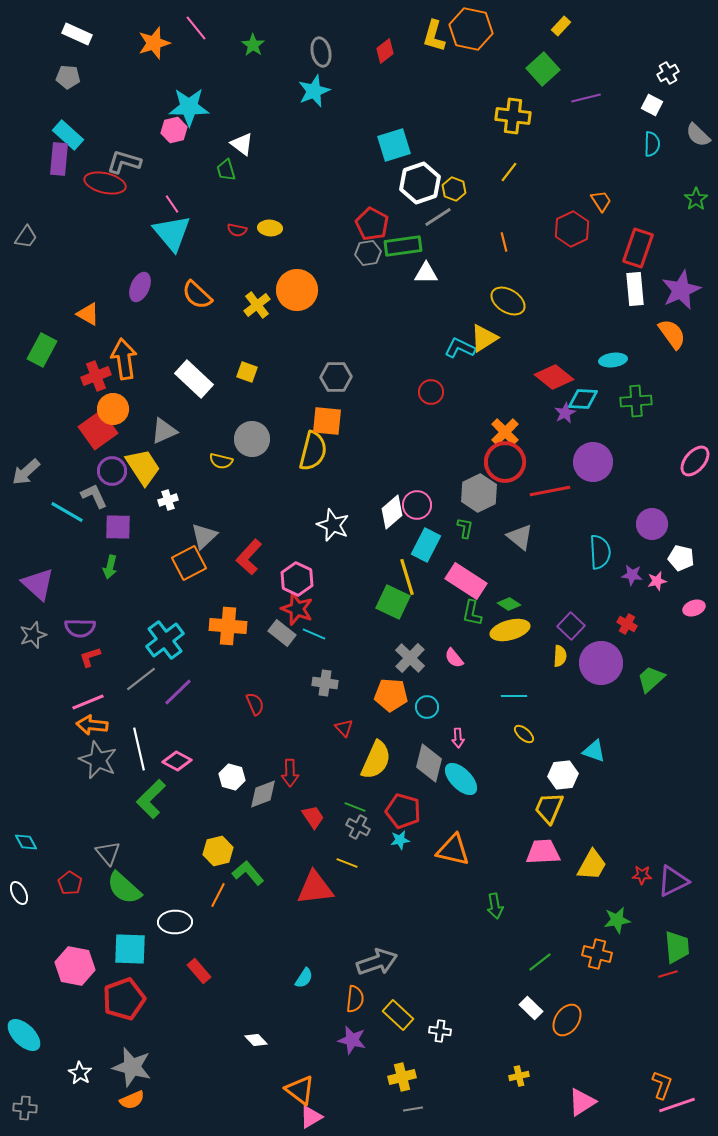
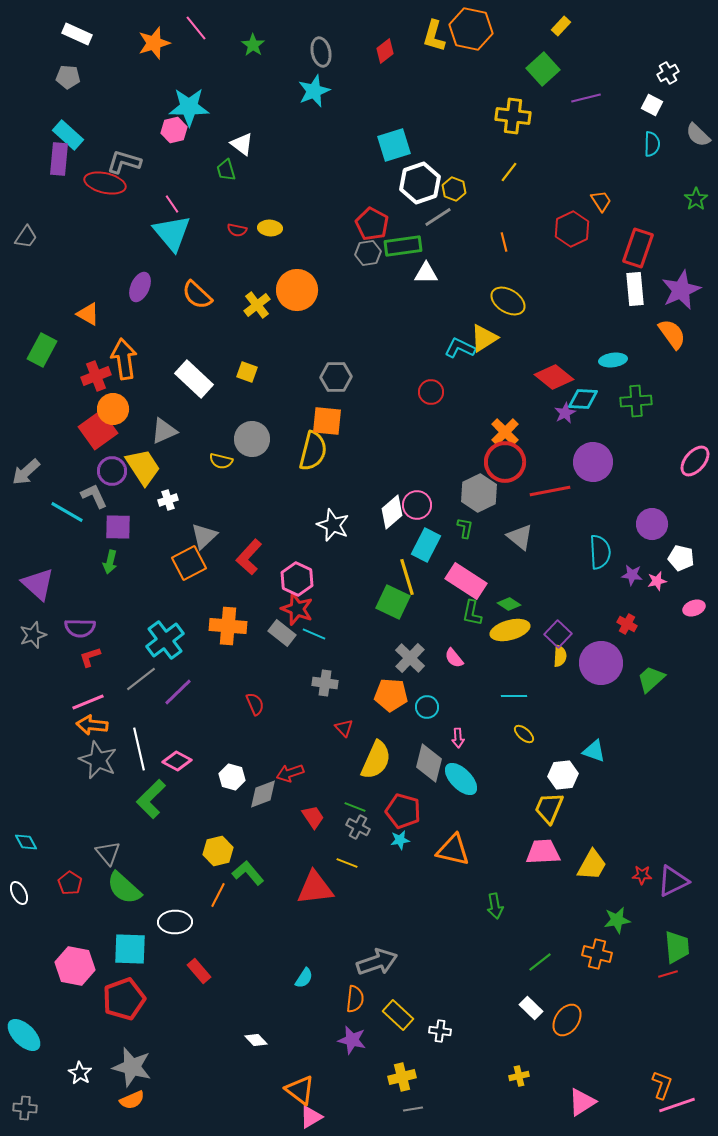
green arrow at (110, 567): moved 5 px up
purple square at (571, 626): moved 13 px left, 8 px down
red arrow at (290, 773): rotated 72 degrees clockwise
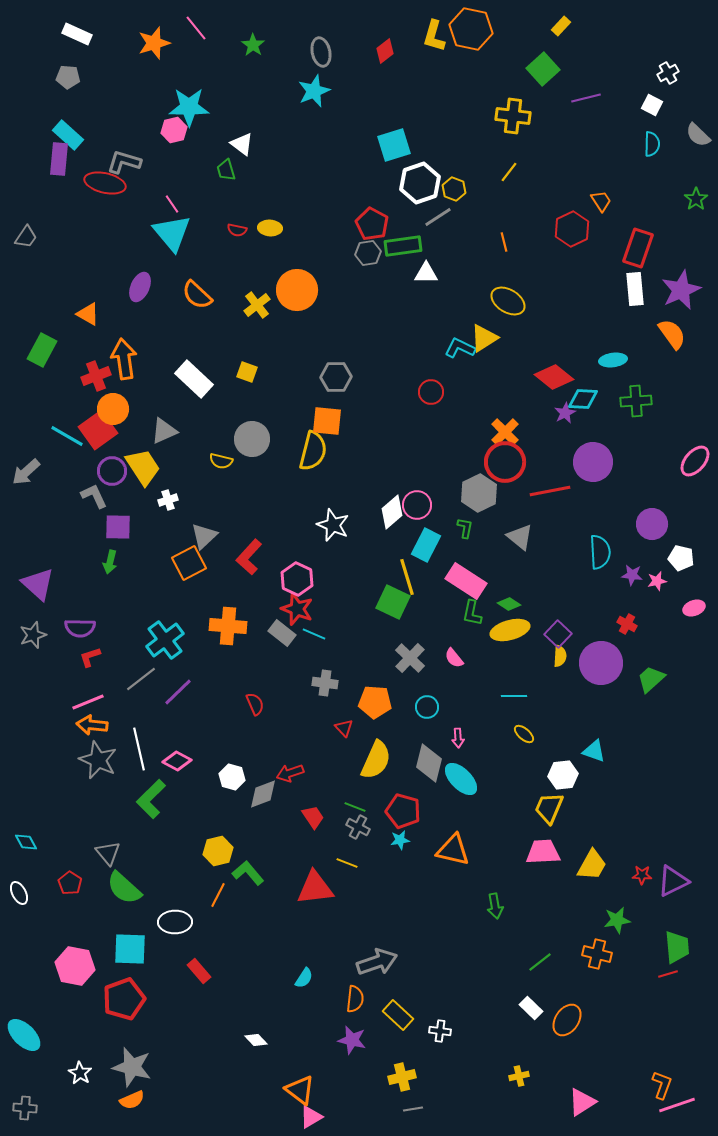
cyan line at (67, 512): moved 76 px up
orange pentagon at (391, 695): moved 16 px left, 7 px down
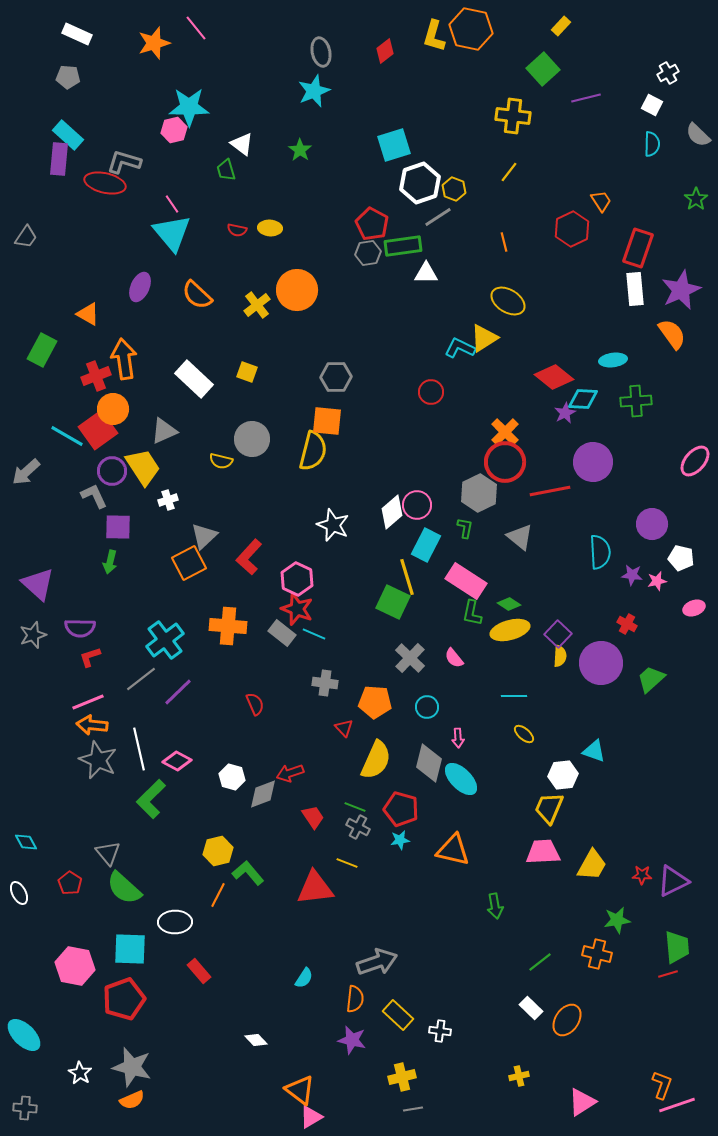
green star at (253, 45): moved 47 px right, 105 px down
red pentagon at (403, 811): moved 2 px left, 2 px up
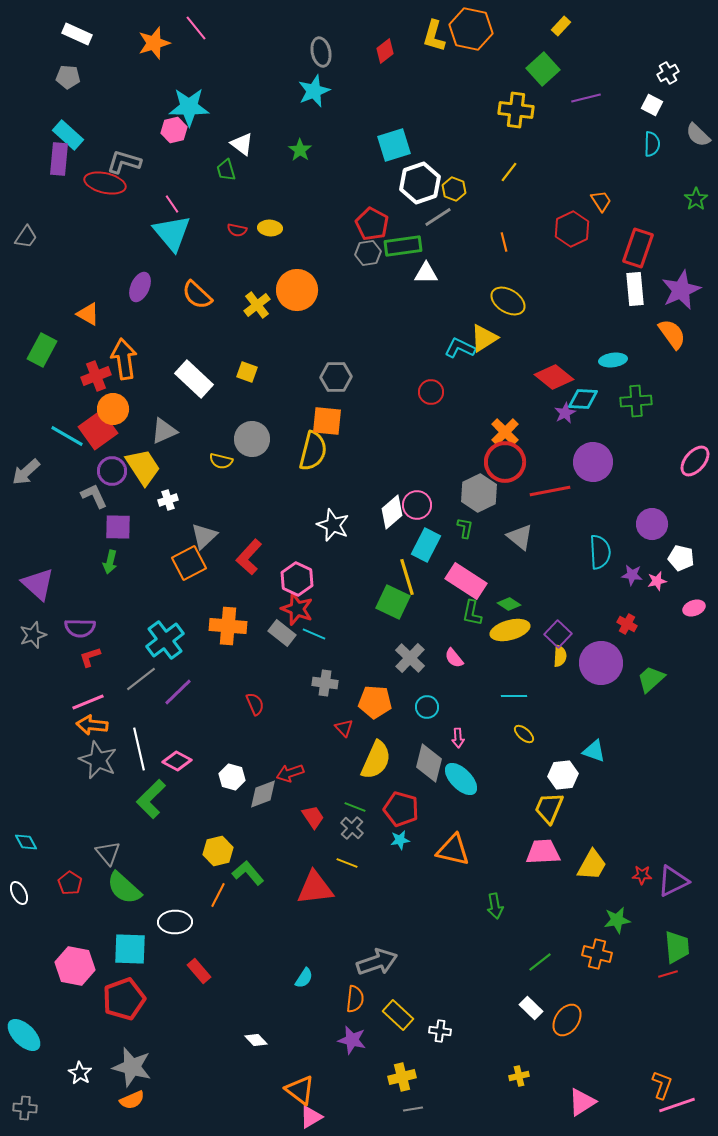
yellow cross at (513, 116): moved 3 px right, 6 px up
gray cross at (358, 827): moved 6 px left, 1 px down; rotated 15 degrees clockwise
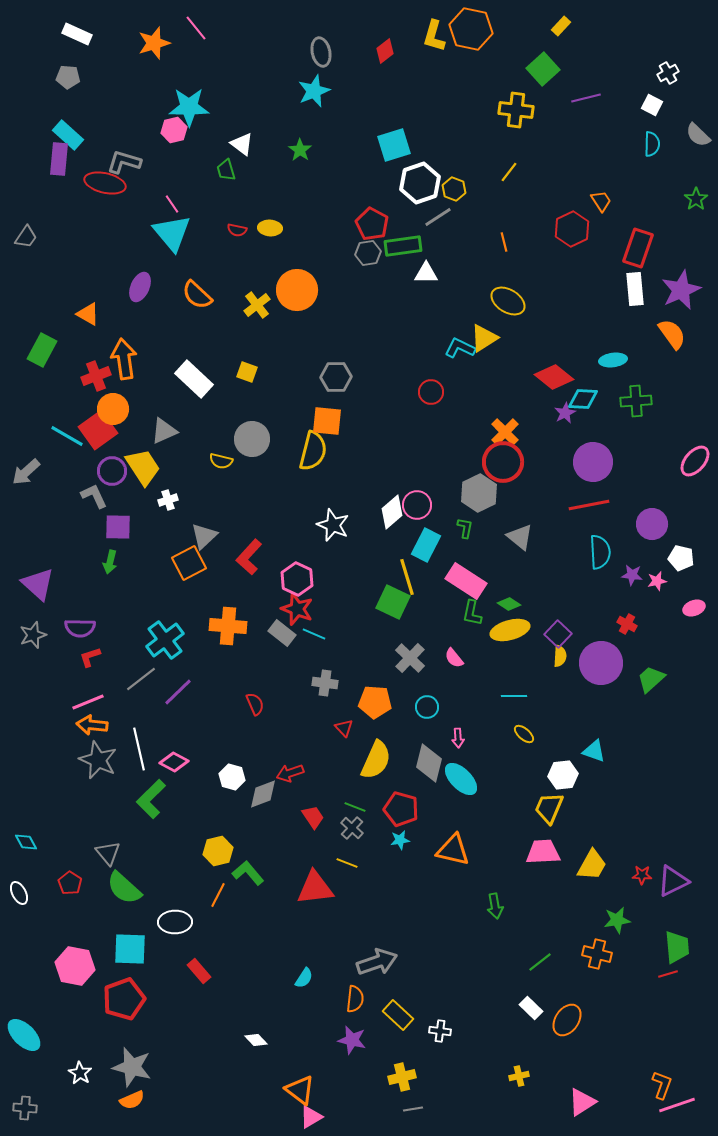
red circle at (505, 462): moved 2 px left
red line at (550, 491): moved 39 px right, 14 px down
pink diamond at (177, 761): moved 3 px left, 1 px down
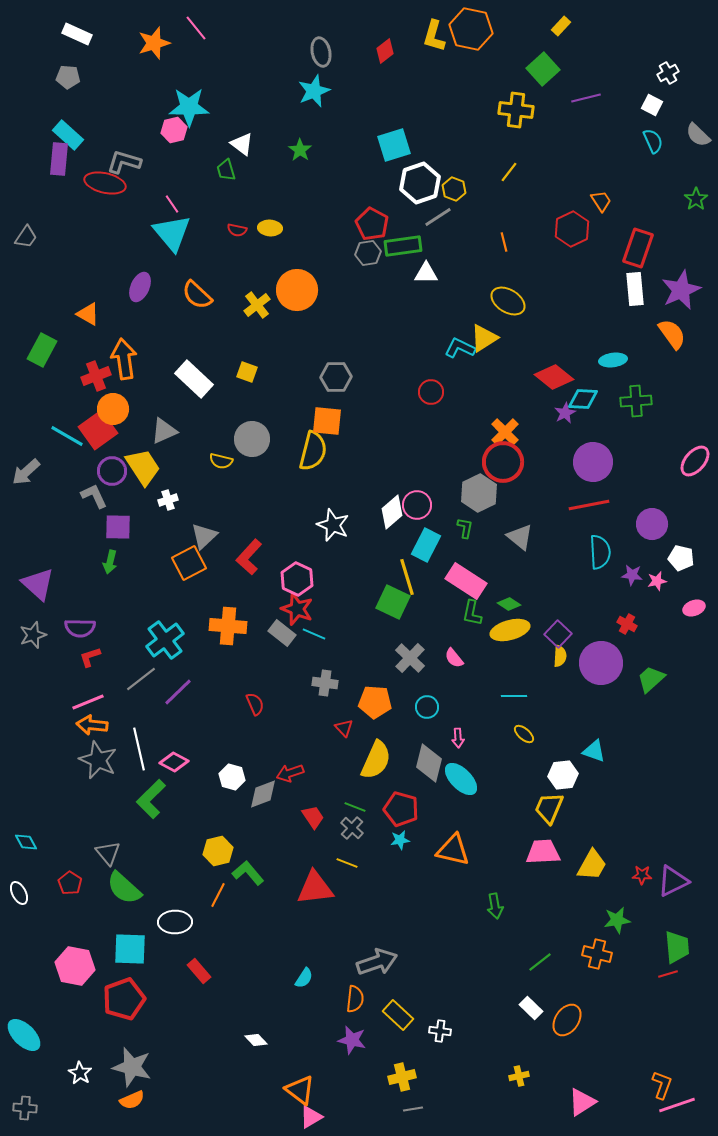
cyan semicircle at (652, 144): moved 1 px right, 3 px up; rotated 25 degrees counterclockwise
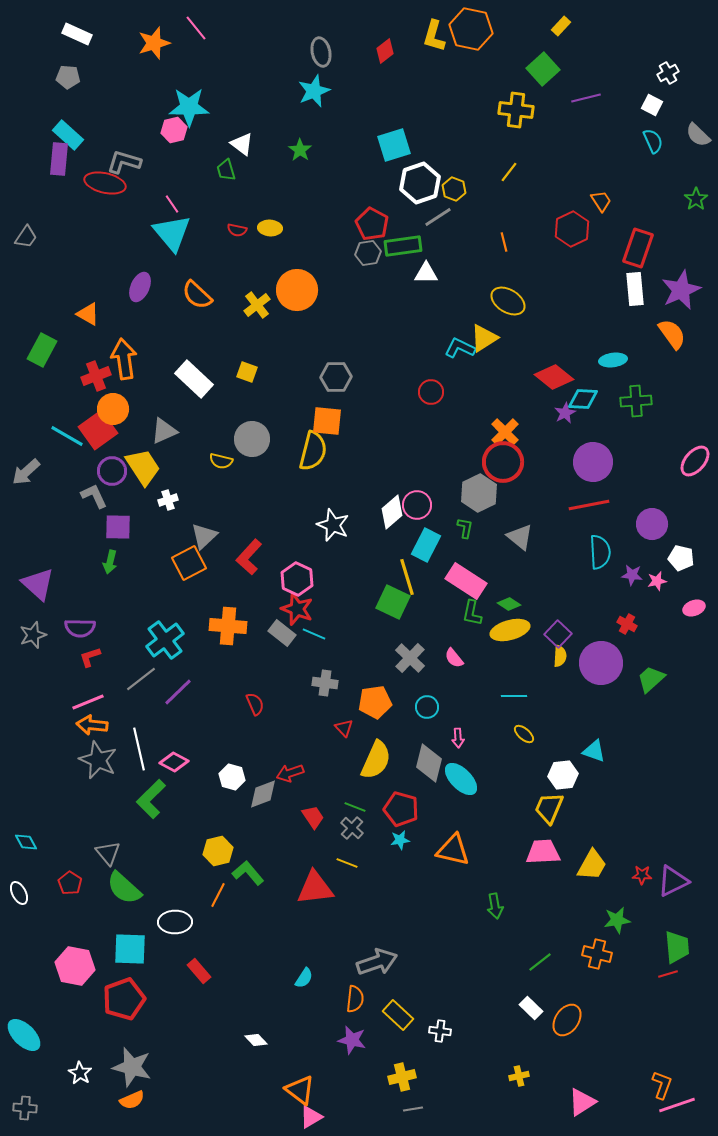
orange pentagon at (375, 702): rotated 12 degrees counterclockwise
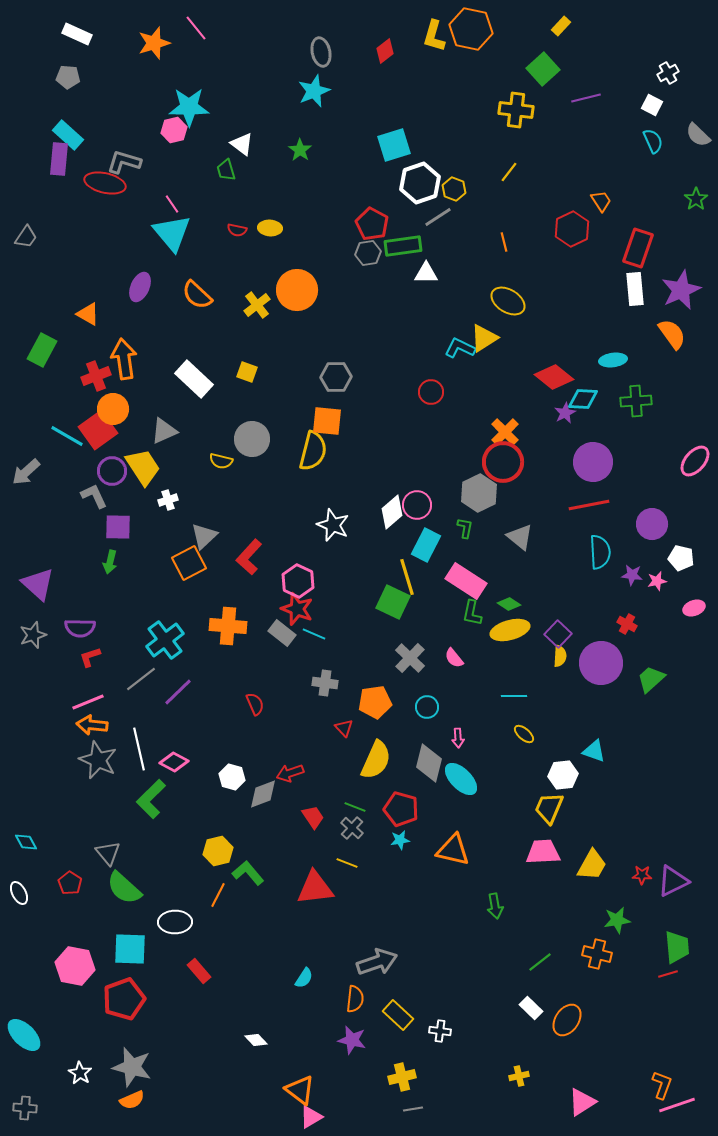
pink hexagon at (297, 579): moved 1 px right, 2 px down
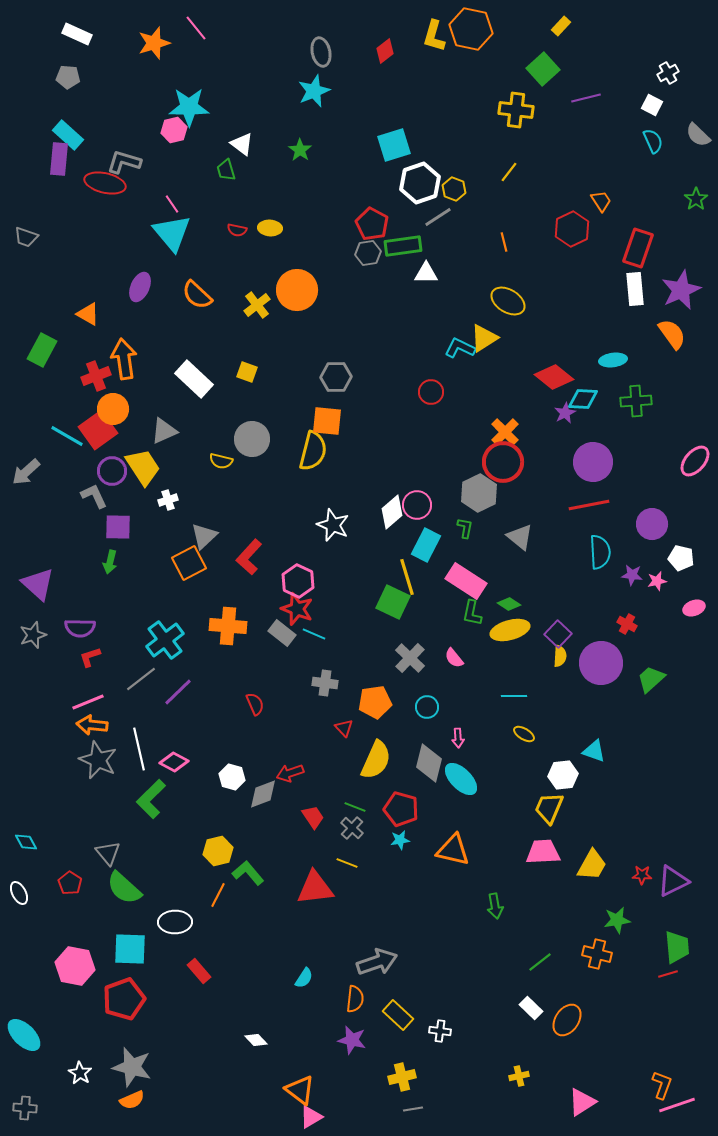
gray trapezoid at (26, 237): rotated 75 degrees clockwise
yellow ellipse at (524, 734): rotated 10 degrees counterclockwise
